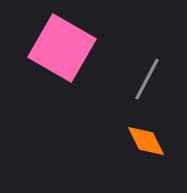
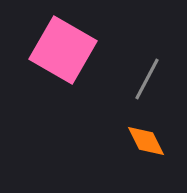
pink square: moved 1 px right, 2 px down
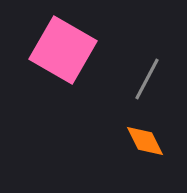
orange diamond: moved 1 px left
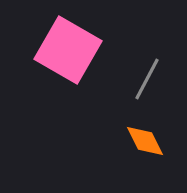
pink square: moved 5 px right
